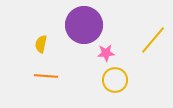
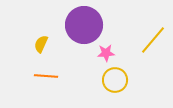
yellow semicircle: rotated 12 degrees clockwise
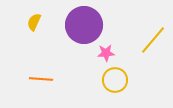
yellow semicircle: moved 7 px left, 22 px up
orange line: moved 5 px left, 3 px down
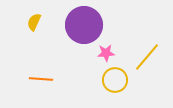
yellow line: moved 6 px left, 17 px down
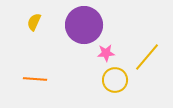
orange line: moved 6 px left
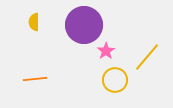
yellow semicircle: rotated 24 degrees counterclockwise
pink star: moved 2 px up; rotated 30 degrees counterclockwise
orange line: rotated 10 degrees counterclockwise
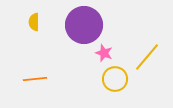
pink star: moved 2 px left, 2 px down; rotated 18 degrees counterclockwise
yellow circle: moved 1 px up
